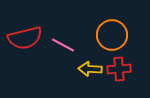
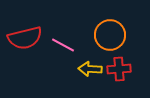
orange circle: moved 2 px left
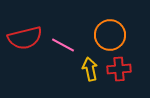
yellow arrow: rotated 75 degrees clockwise
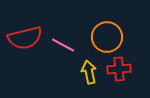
orange circle: moved 3 px left, 2 px down
yellow arrow: moved 1 px left, 3 px down
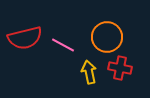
red cross: moved 1 px right, 1 px up; rotated 15 degrees clockwise
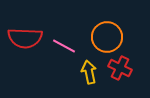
red semicircle: rotated 16 degrees clockwise
pink line: moved 1 px right, 1 px down
red cross: rotated 15 degrees clockwise
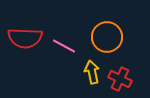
red cross: moved 11 px down
yellow arrow: moved 3 px right
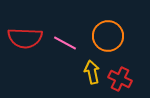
orange circle: moved 1 px right, 1 px up
pink line: moved 1 px right, 3 px up
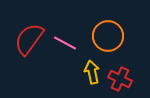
red semicircle: moved 4 px right, 1 px down; rotated 124 degrees clockwise
